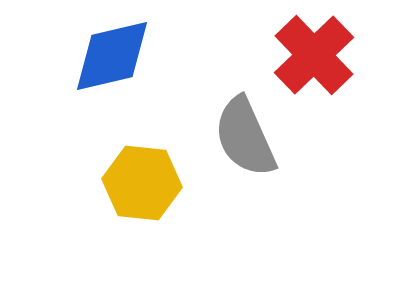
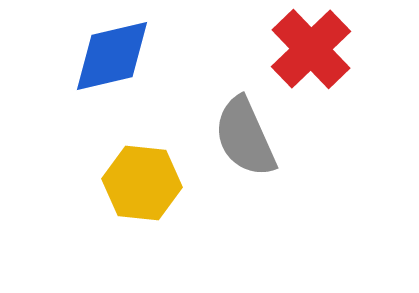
red cross: moved 3 px left, 6 px up
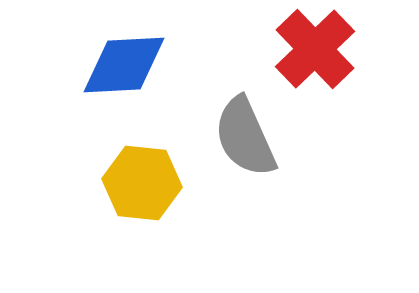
red cross: moved 4 px right
blue diamond: moved 12 px right, 9 px down; rotated 10 degrees clockwise
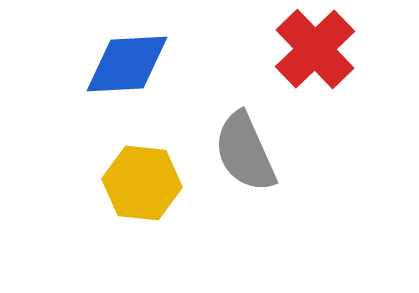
blue diamond: moved 3 px right, 1 px up
gray semicircle: moved 15 px down
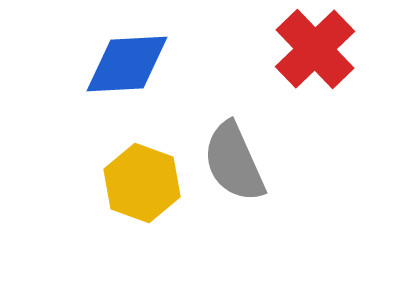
gray semicircle: moved 11 px left, 10 px down
yellow hexagon: rotated 14 degrees clockwise
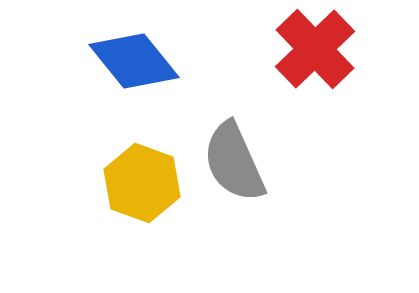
blue diamond: moved 7 px right, 3 px up; rotated 54 degrees clockwise
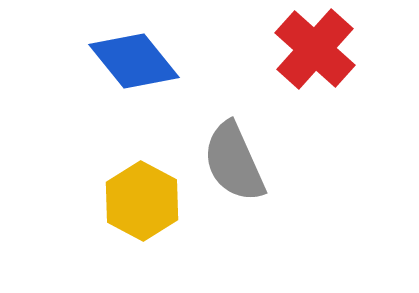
red cross: rotated 4 degrees counterclockwise
yellow hexagon: moved 18 px down; rotated 8 degrees clockwise
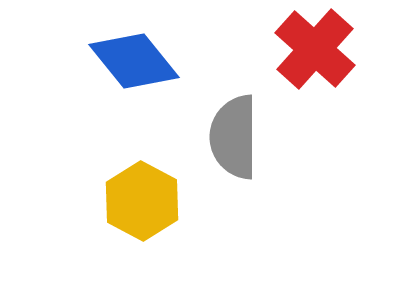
gray semicircle: moved 25 px up; rotated 24 degrees clockwise
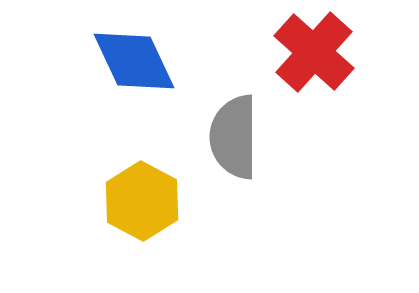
red cross: moved 1 px left, 3 px down
blue diamond: rotated 14 degrees clockwise
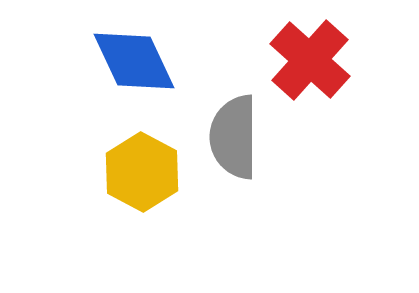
red cross: moved 4 px left, 8 px down
yellow hexagon: moved 29 px up
